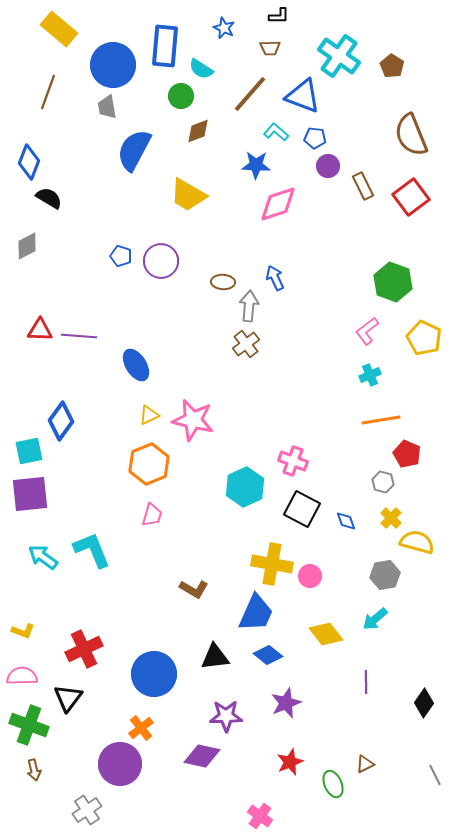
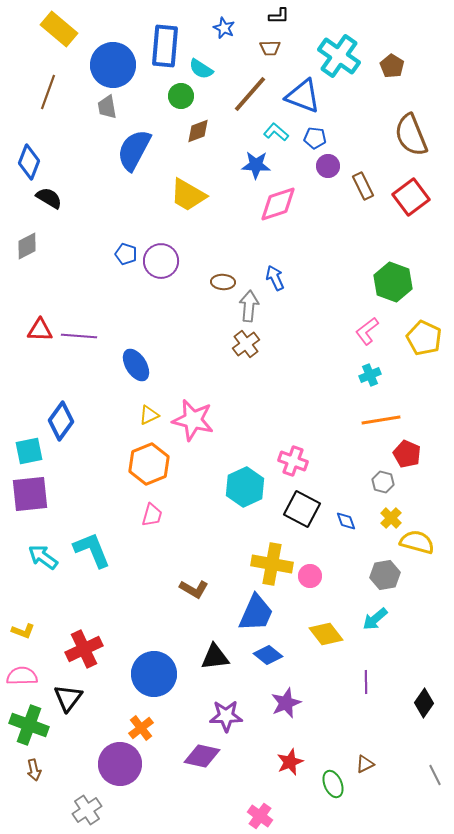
blue pentagon at (121, 256): moved 5 px right, 2 px up
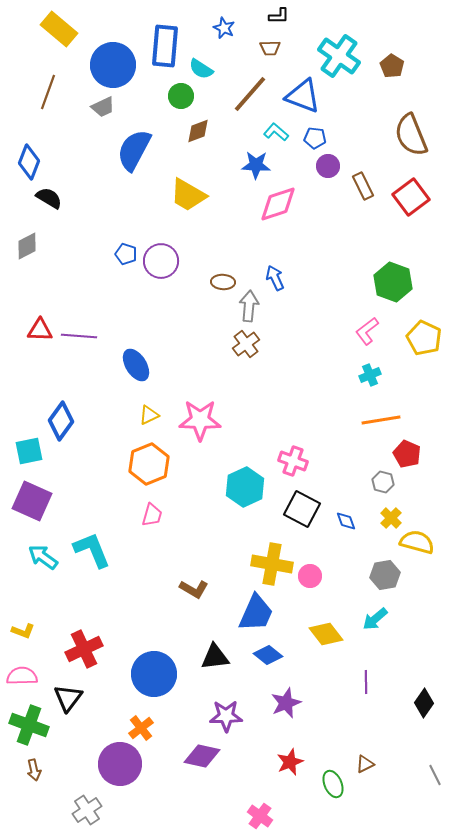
gray trapezoid at (107, 107): moved 4 px left; rotated 105 degrees counterclockwise
pink star at (193, 420): moved 7 px right; rotated 12 degrees counterclockwise
purple square at (30, 494): moved 2 px right, 7 px down; rotated 30 degrees clockwise
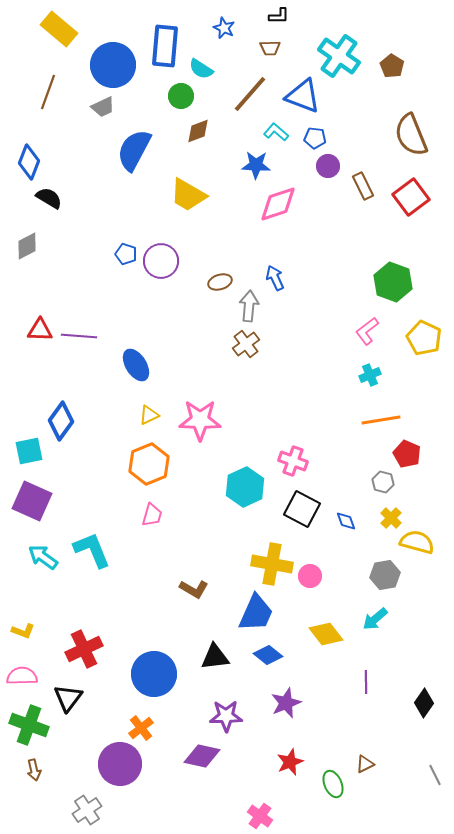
brown ellipse at (223, 282): moved 3 px left; rotated 20 degrees counterclockwise
